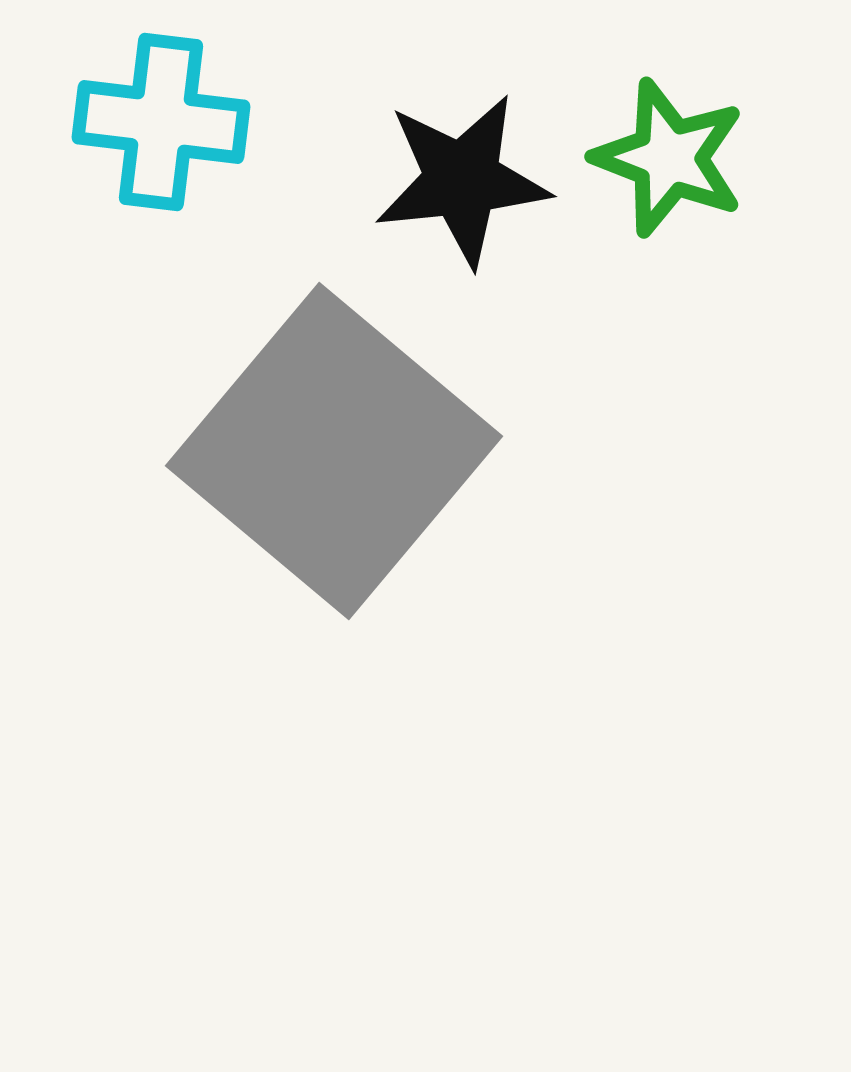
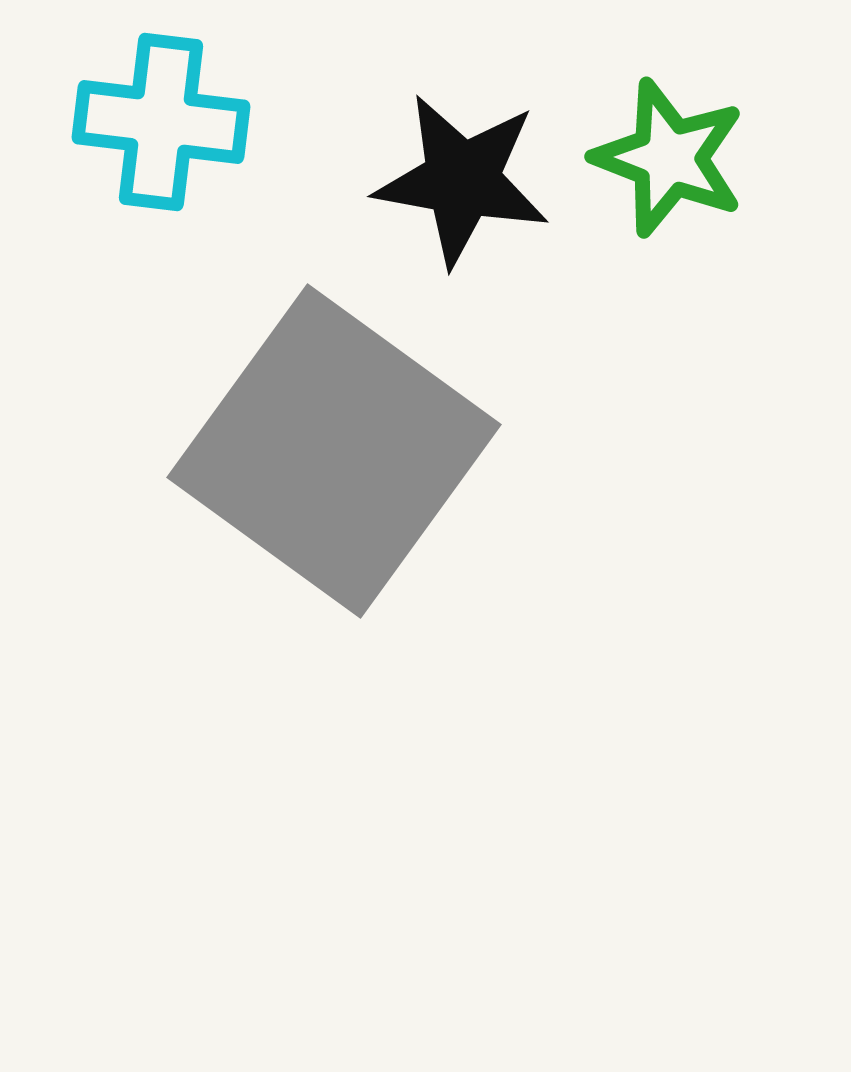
black star: rotated 16 degrees clockwise
gray square: rotated 4 degrees counterclockwise
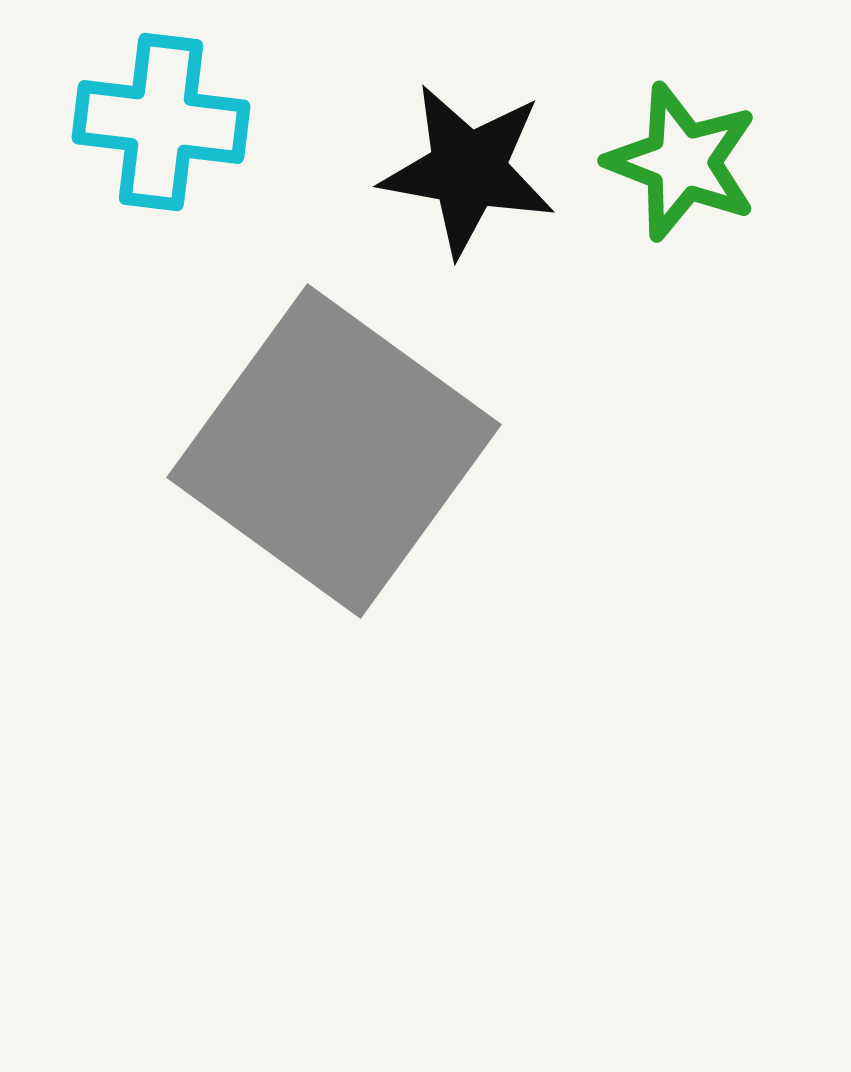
green star: moved 13 px right, 4 px down
black star: moved 6 px right, 10 px up
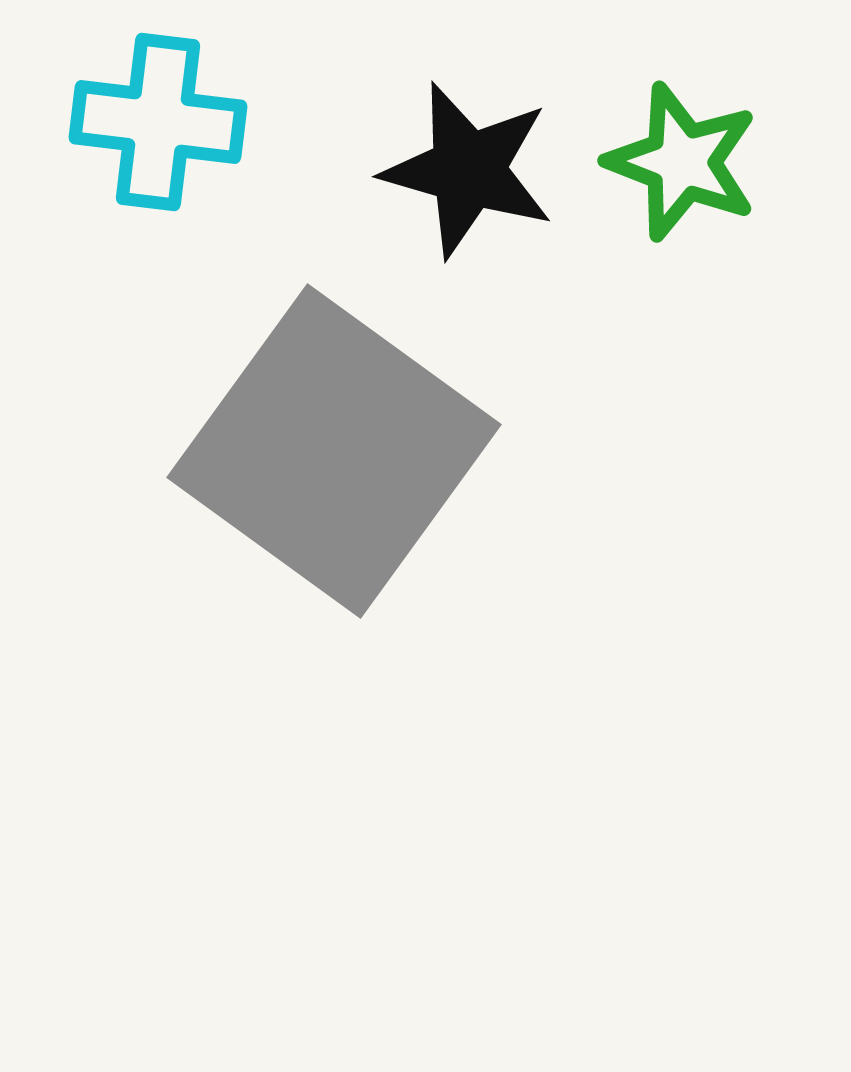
cyan cross: moved 3 px left
black star: rotated 6 degrees clockwise
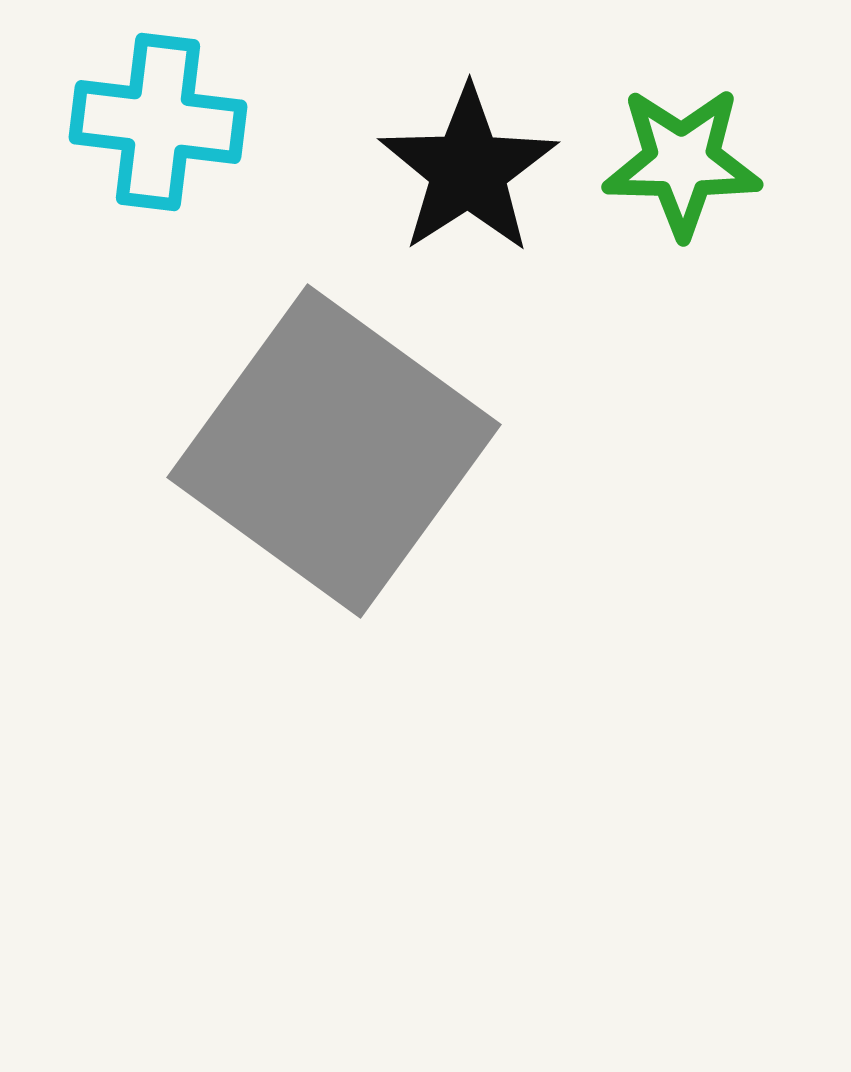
green star: rotated 20 degrees counterclockwise
black star: rotated 23 degrees clockwise
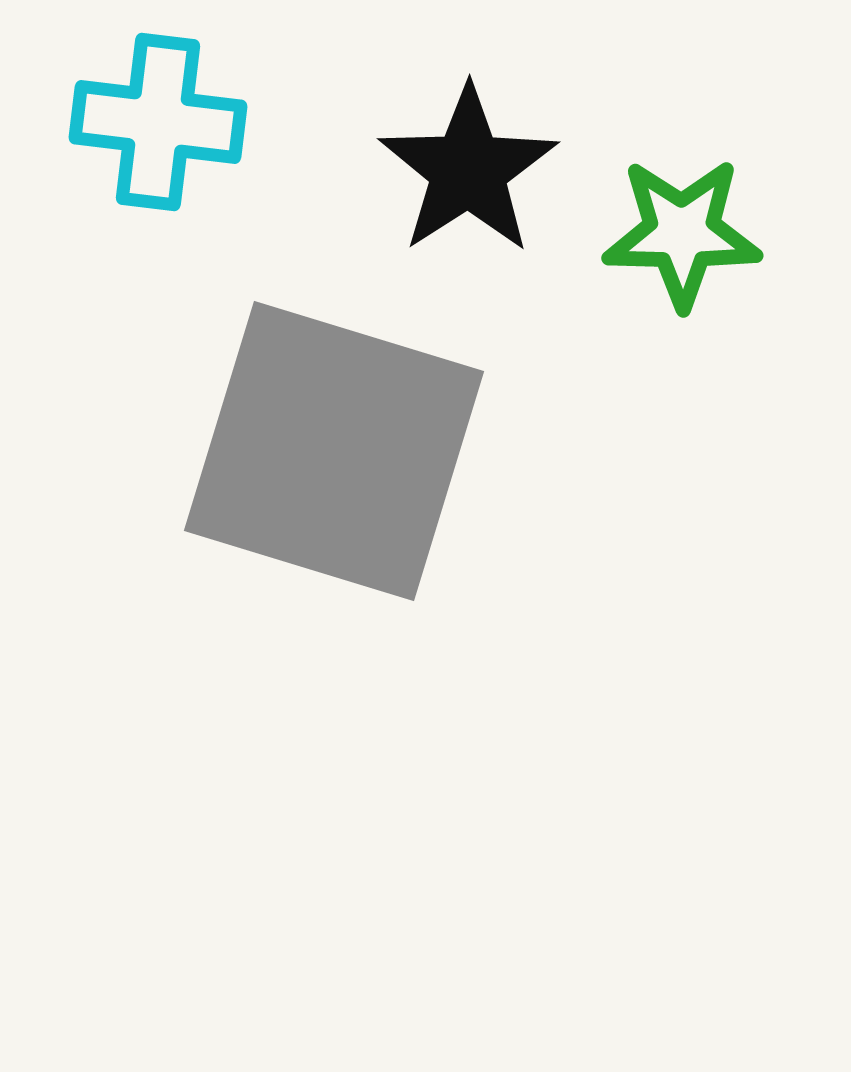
green star: moved 71 px down
gray square: rotated 19 degrees counterclockwise
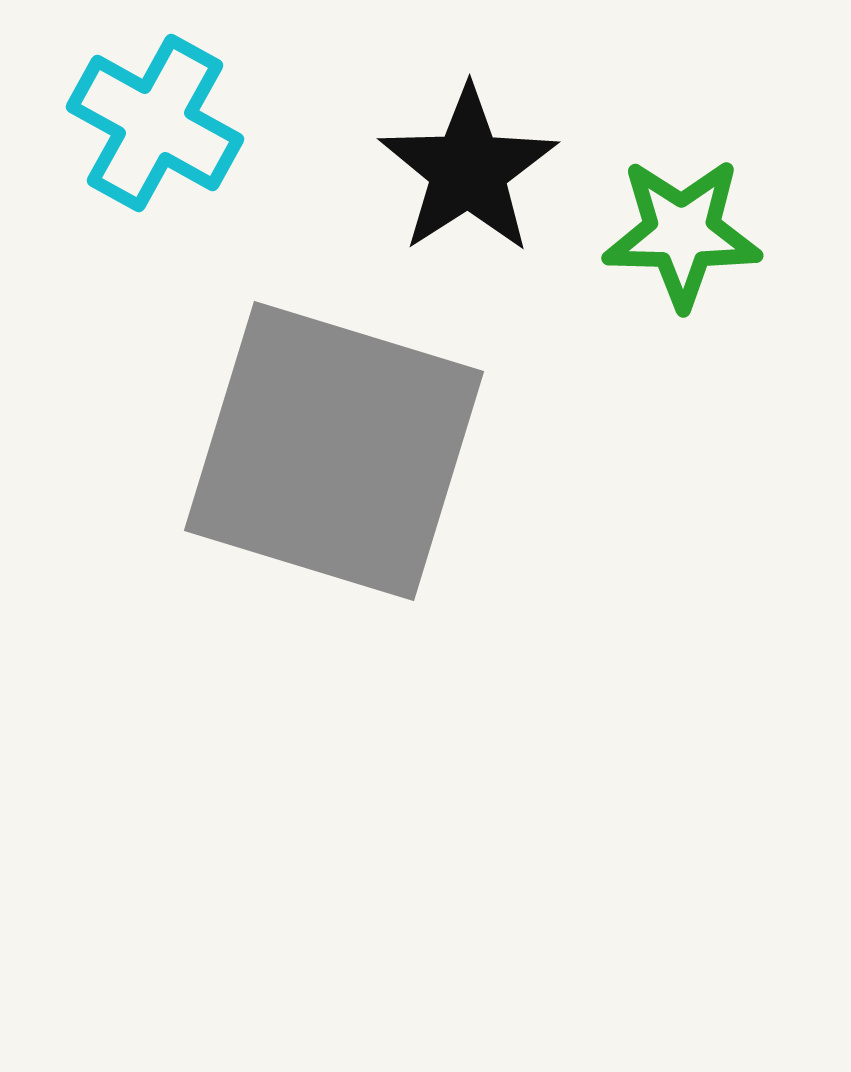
cyan cross: moved 3 px left, 1 px down; rotated 22 degrees clockwise
